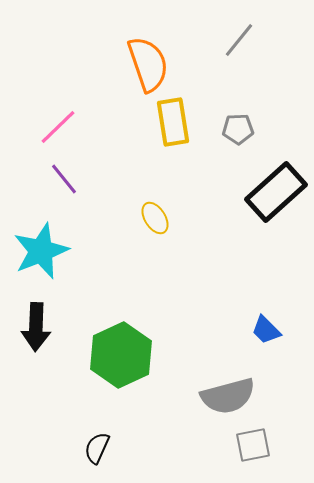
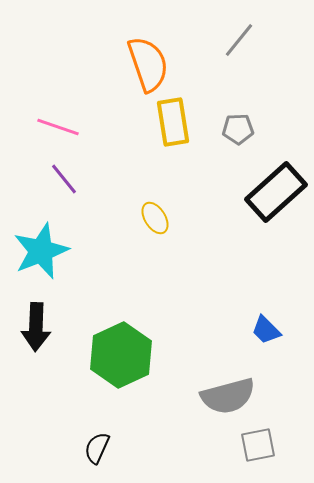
pink line: rotated 63 degrees clockwise
gray square: moved 5 px right
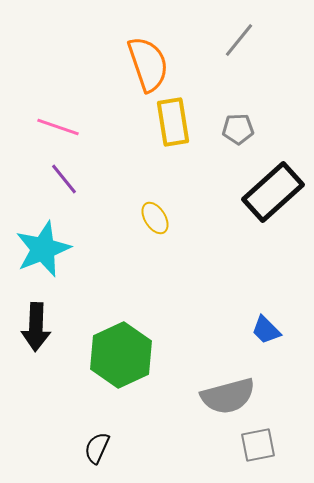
black rectangle: moved 3 px left
cyan star: moved 2 px right, 2 px up
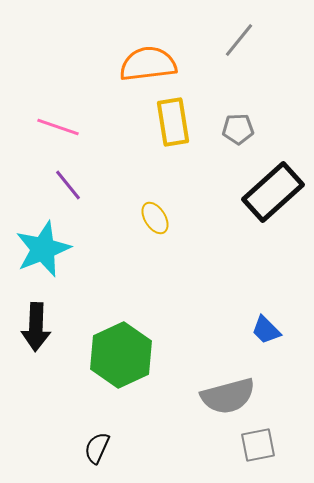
orange semicircle: rotated 78 degrees counterclockwise
purple line: moved 4 px right, 6 px down
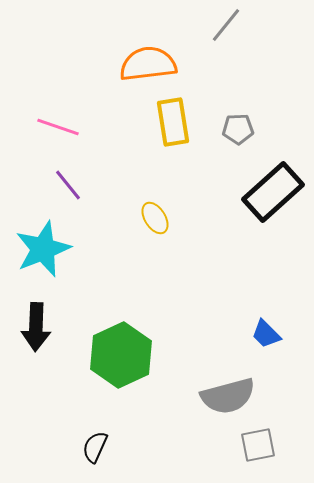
gray line: moved 13 px left, 15 px up
blue trapezoid: moved 4 px down
black semicircle: moved 2 px left, 1 px up
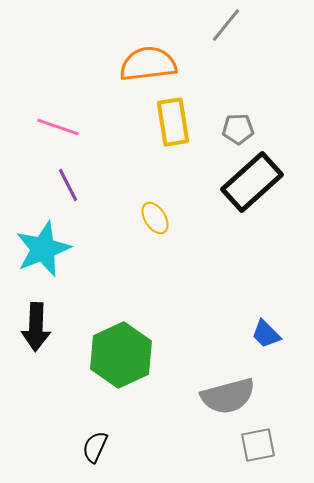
purple line: rotated 12 degrees clockwise
black rectangle: moved 21 px left, 10 px up
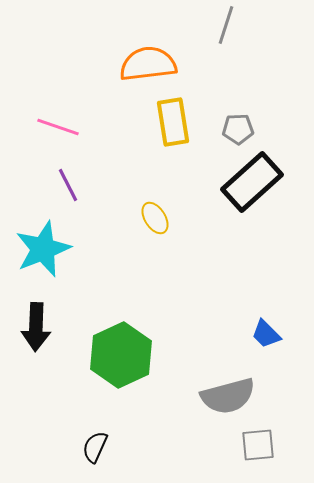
gray line: rotated 21 degrees counterclockwise
gray square: rotated 6 degrees clockwise
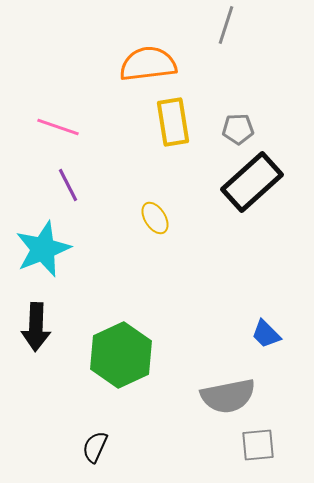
gray semicircle: rotated 4 degrees clockwise
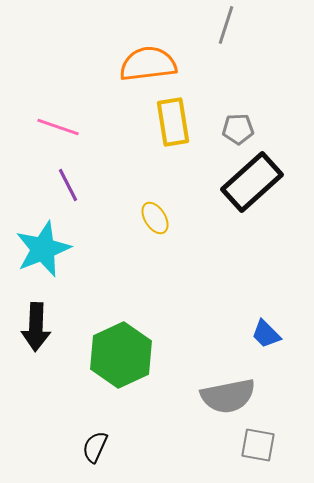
gray square: rotated 15 degrees clockwise
